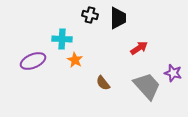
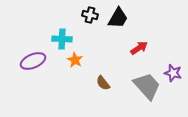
black trapezoid: rotated 30 degrees clockwise
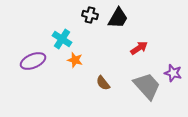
cyan cross: rotated 30 degrees clockwise
orange star: rotated 14 degrees counterclockwise
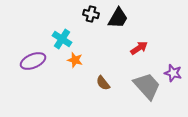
black cross: moved 1 px right, 1 px up
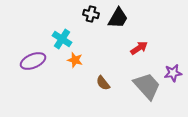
purple star: rotated 24 degrees counterclockwise
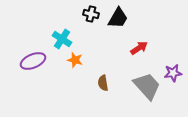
brown semicircle: rotated 28 degrees clockwise
